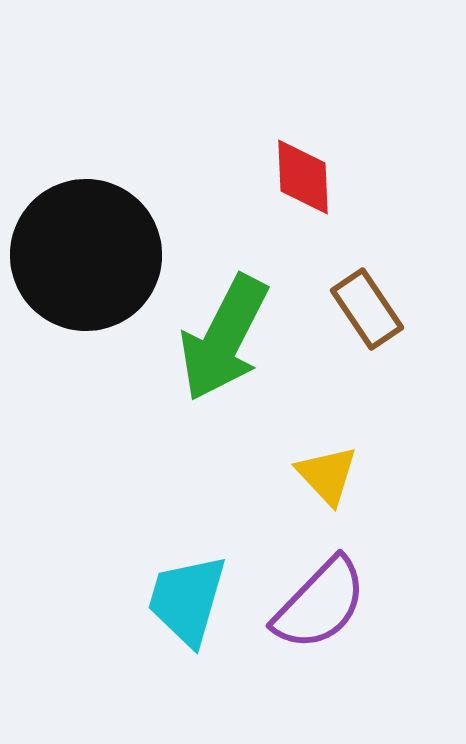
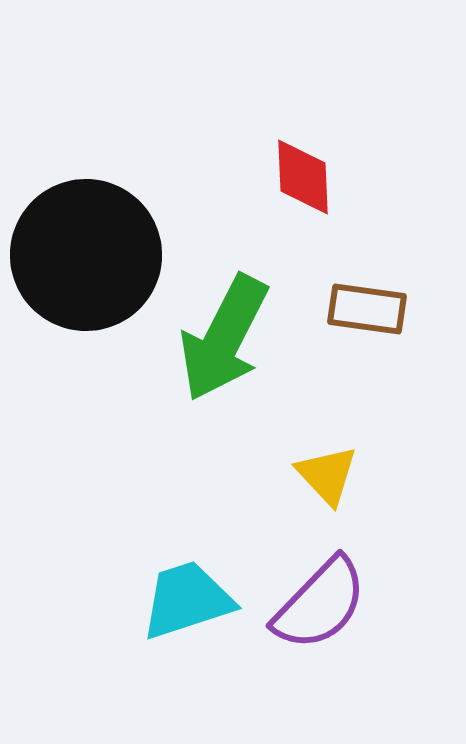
brown rectangle: rotated 48 degrees counterclockwise
cyan trapezoid: rotated 56 degrees clockwise
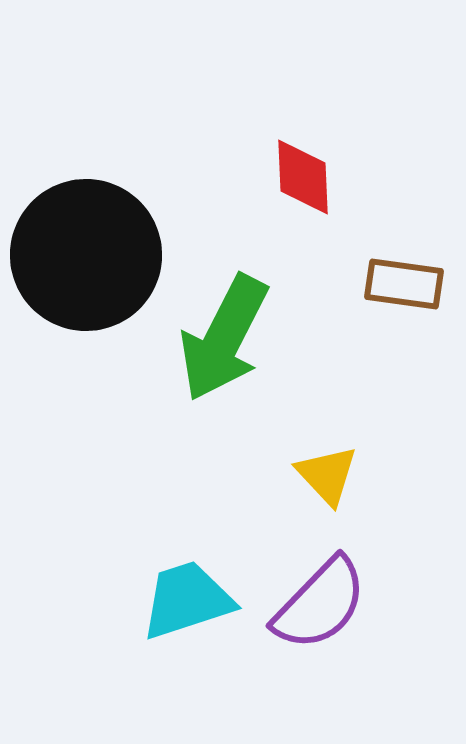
brown rectangle: moved 37 px right, 25 px up
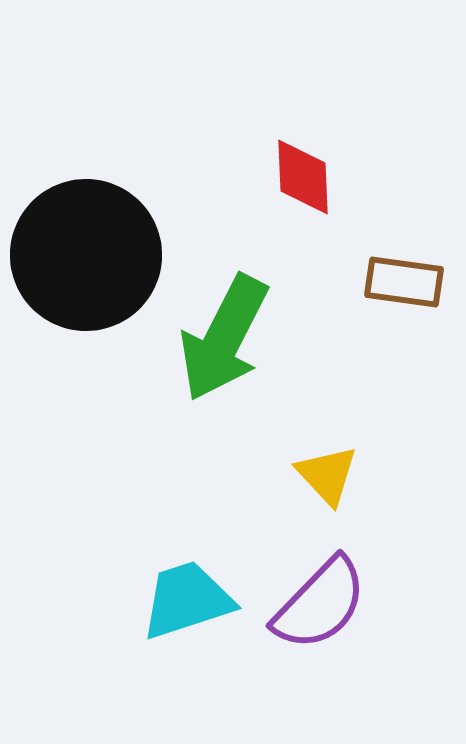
brown rectangle: moved 2 px up
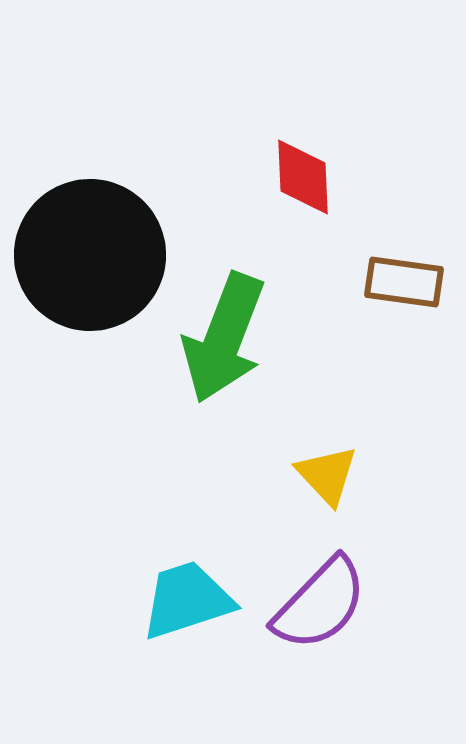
black circle: moved 4 px right
green arrow: rotated 6 degrees counterclockwise
